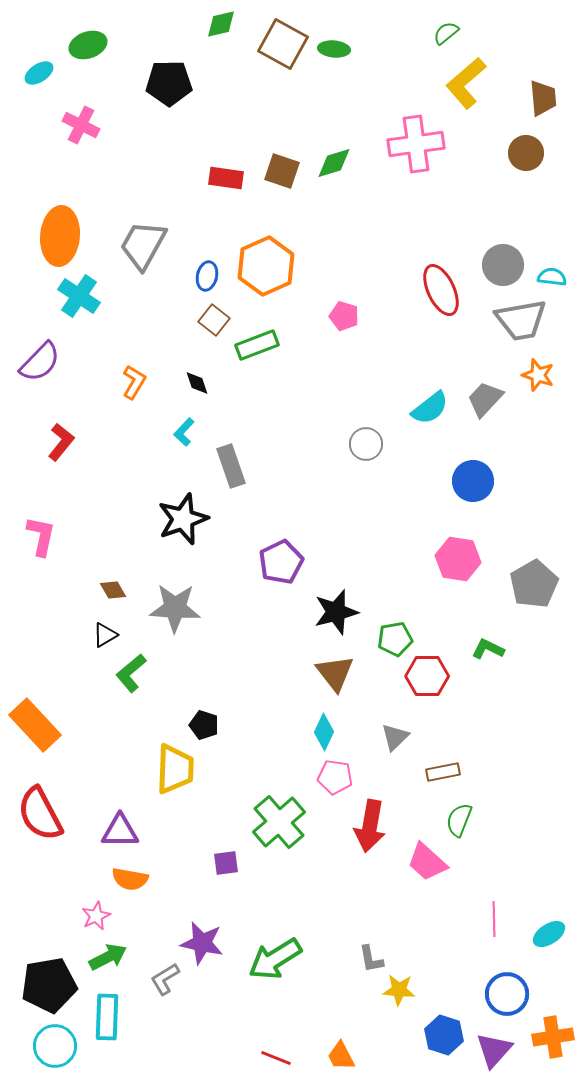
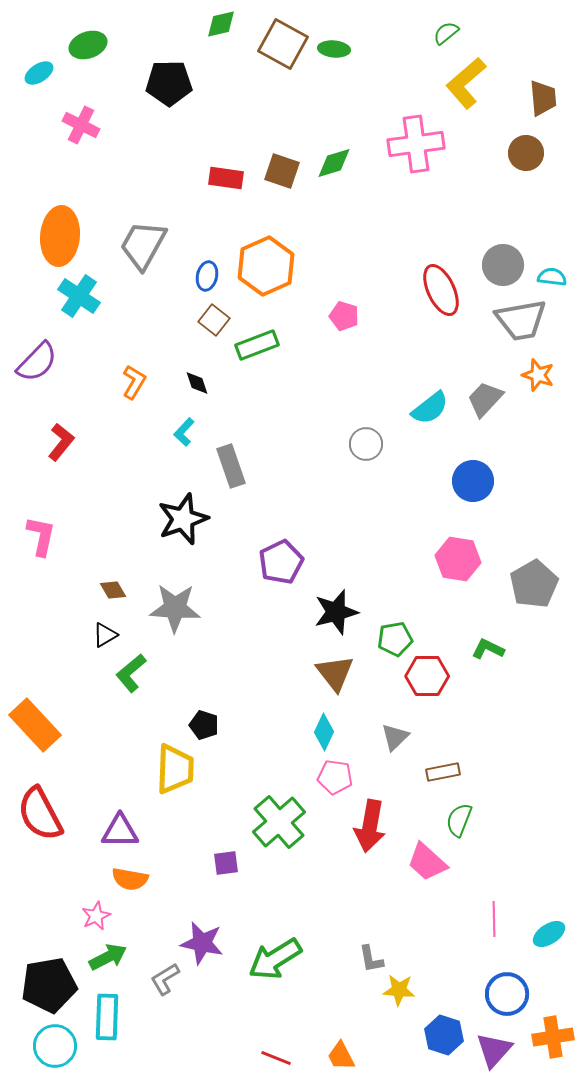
purple semicircle at (40, 362): moved 3 px left
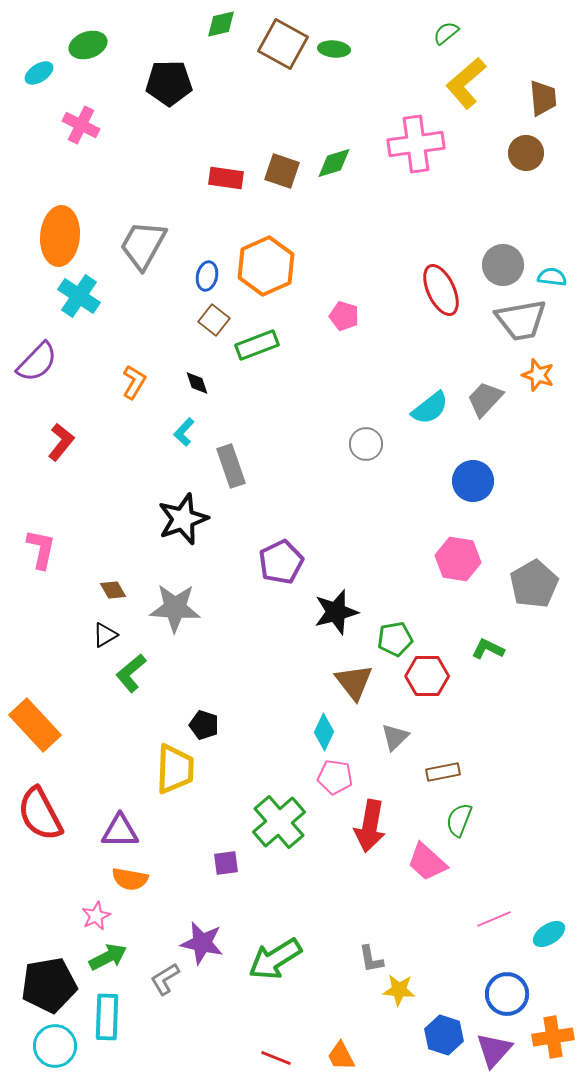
pink L-shape at (41, 536): moved 13 px down
brown triangle at (335, 673): moved 19 px right, 9 px down
pink line at (494, 919): rotated 68 degrees clockwise
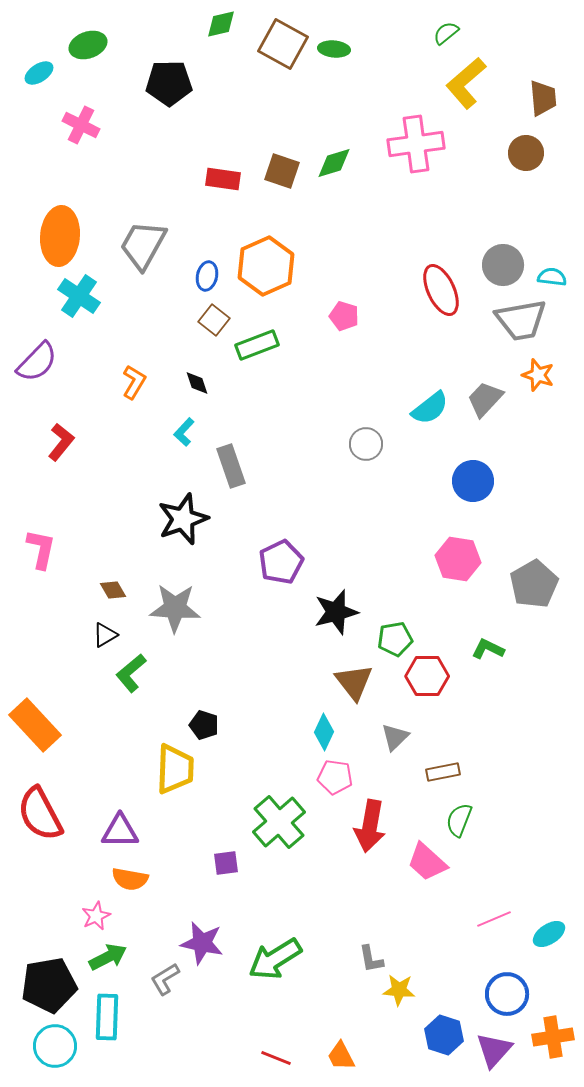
red rectangle at (226, 178): moved 3 px left, 1 px down
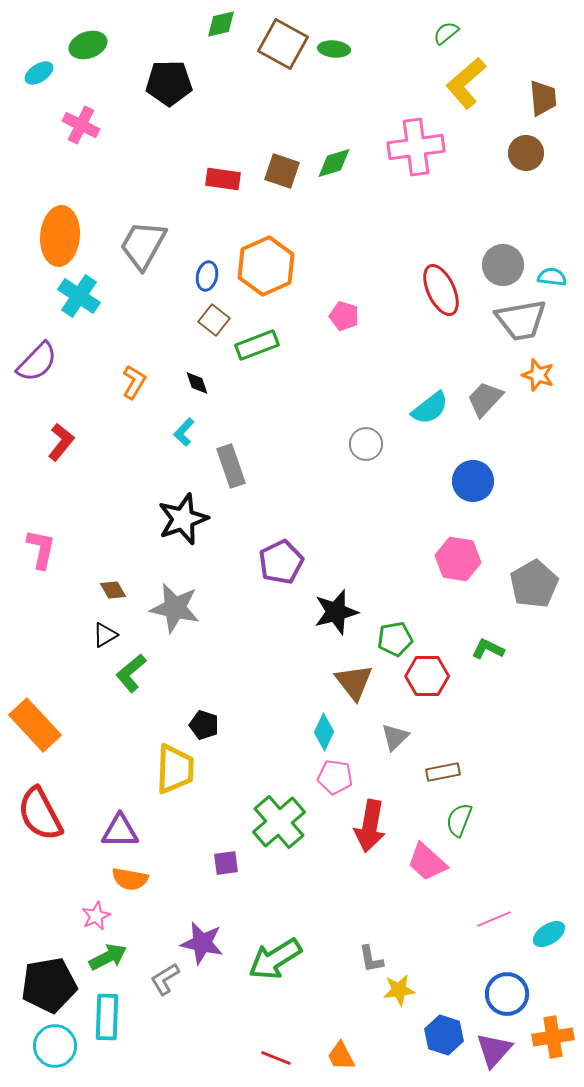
pink cross at (416, 144): moved 3 px down
gray star at (175, 608): rotated 9 degrees clockwise
yellow star at (399, 990): rotated 12 degrees counterclockwise
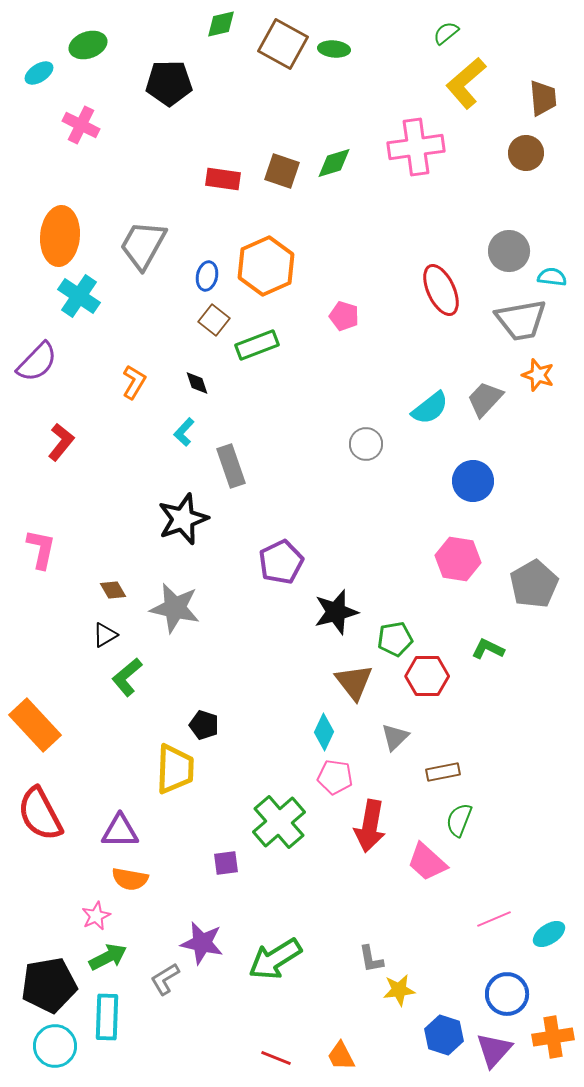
gray circle at (503, 265): moved 6 px right, 14 px up
green L-shape at (131, 673): moved 4 px left, 4 px down
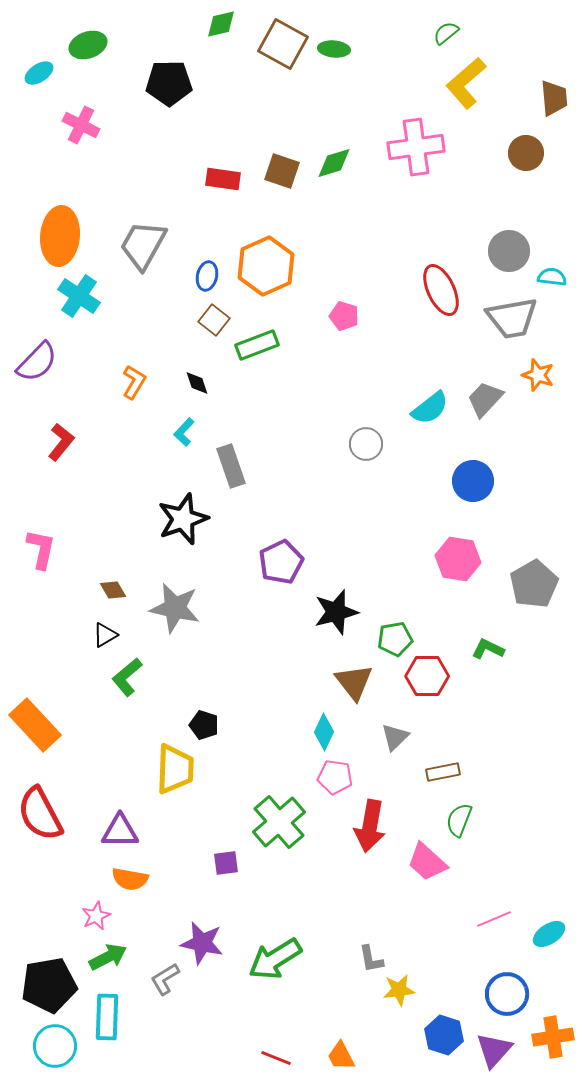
brown trapezoid at (543, 98): moved 11 px right
gray trapezoid at (521, 320): moved 9 px left, 2 px up
